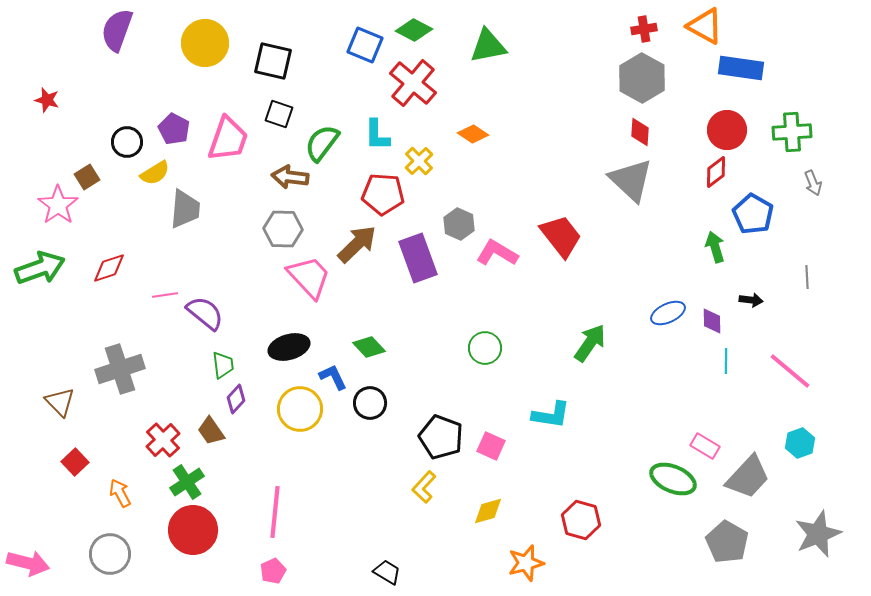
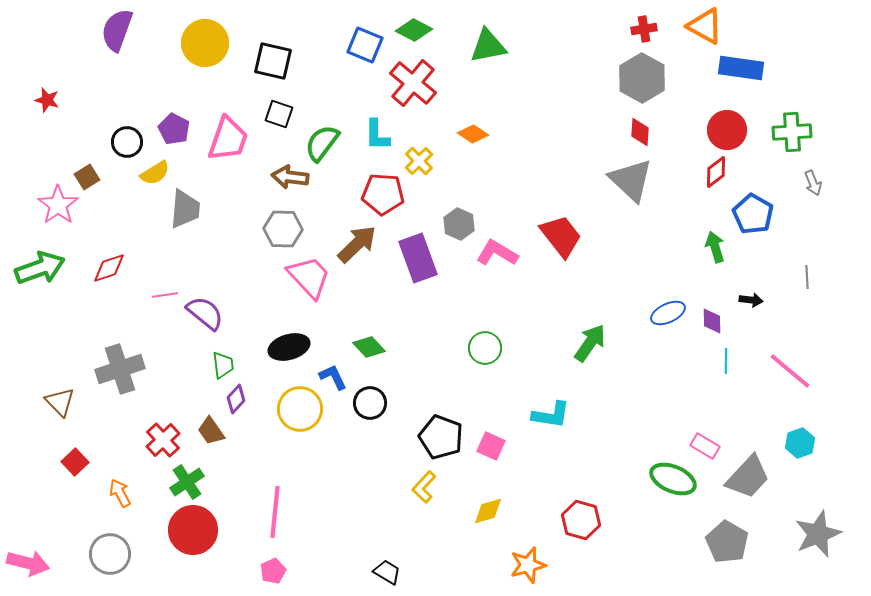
orange star at (526, 563): moved 2 px right, 2 px down
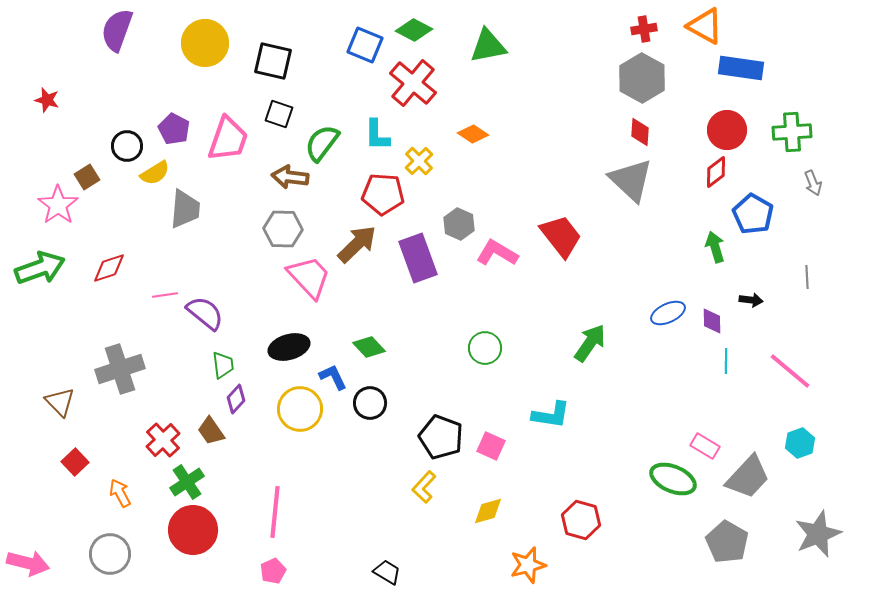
black circle at (127, 142): moved 4 px down
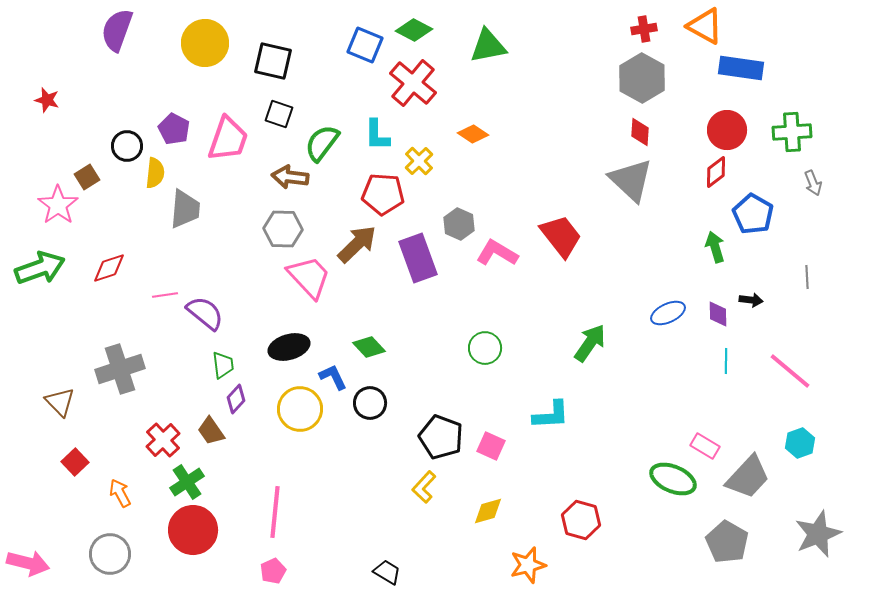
yellow semicircle at (155, 173): rotated 52 degrees counterclockwise
purple diamond at (712, 321): moved 6 px right, 7 px up
cyan L-shape at (551, 415): rotated 12 degrees counterclockwise
